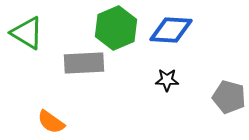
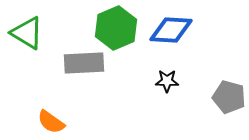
black star: moved 1 px down
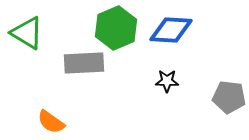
gray pentagon: rotated 8 degrees counterclockwise
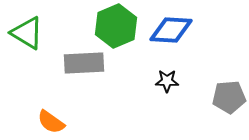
green hexagon: moved 2 px up
gray pentagon: rotated 12 degrees counterclockwise
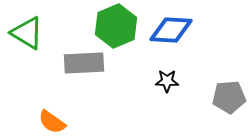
orange semicircle: moved 1 px right
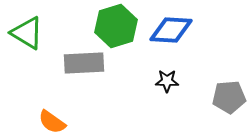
green hexagon: rotated 6 degrees clockwise
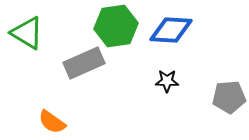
green hexagon: rotated 9 degrees clockwise
gray rectangle: rotated 21 degrees counterclockwise
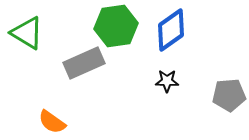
blue diamond: rotated 39 degrees counterclockwise
gray pentagon: moved 2 px up
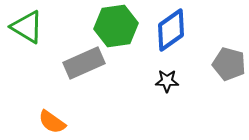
green triangle: moved 6 px up
gray pentagon: moved 31 px up; rotated 20 degrees clockwise
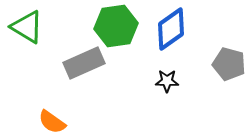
blue diamond: moved 1 px up
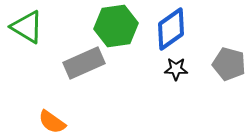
black star: moved 9 px right, 12 px up
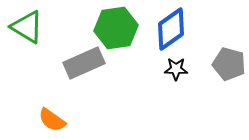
green hexagon: moved 2 px down
orange semicircle: moved 2 px up
